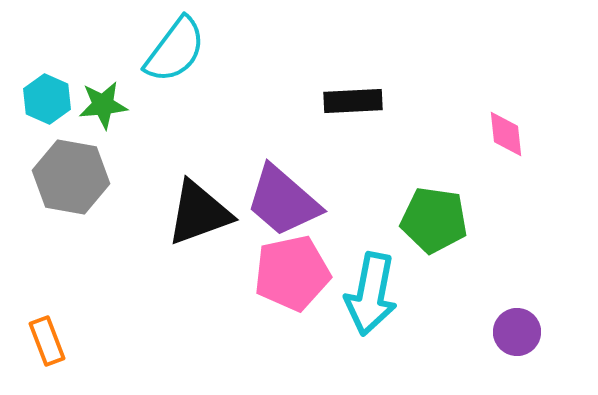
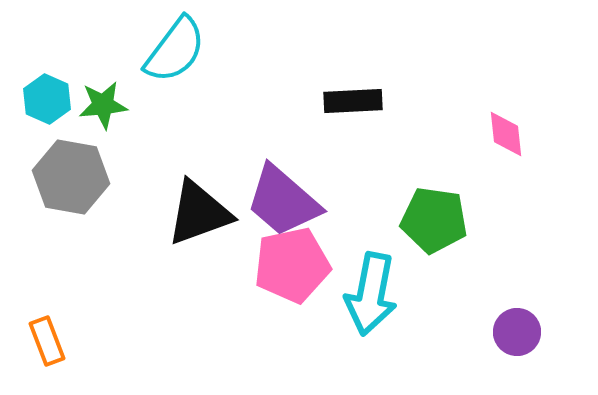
pink pentagon: moved 8 px up
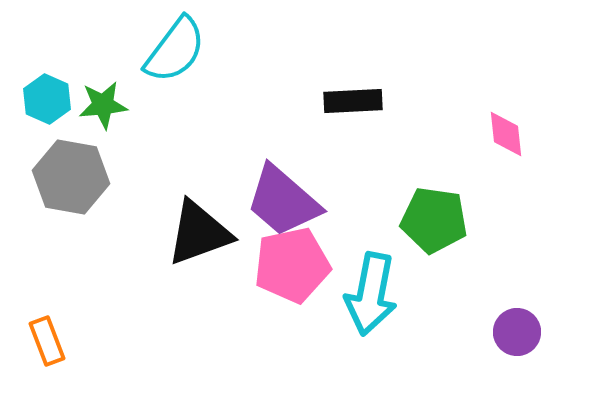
black triangle: moved 20 px down
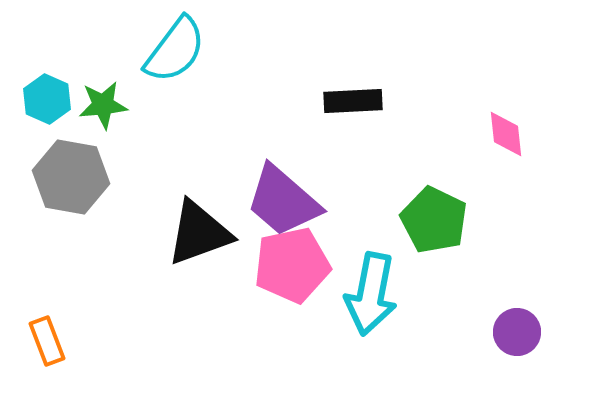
green pentagon: rotated 18 degrees clockwise
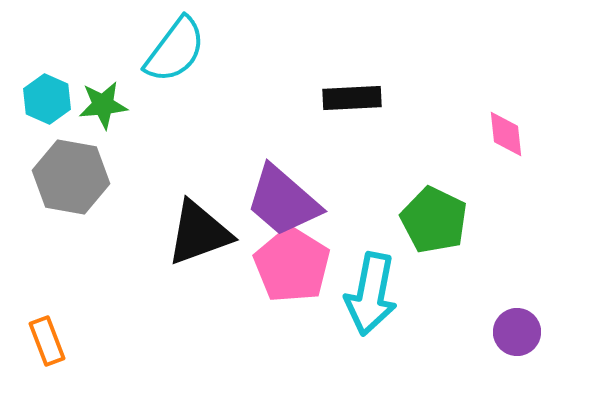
black rectangle: moved 1 px left, 3 px up
pink pentagon: rotated 28 degrees counterclockwise
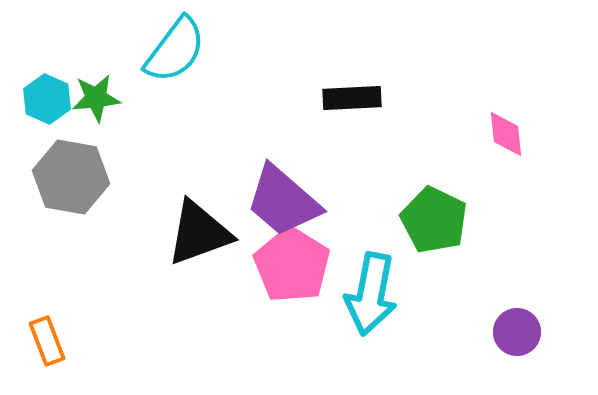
green star: moved 7 px left, 7 px up
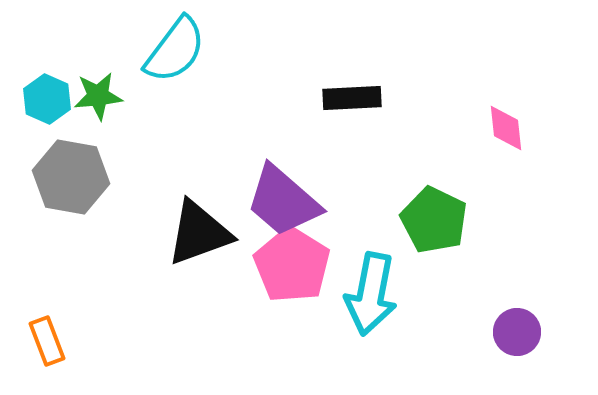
green star: moved 2 px right, 2 px up
pink diamond: moved 6 px up
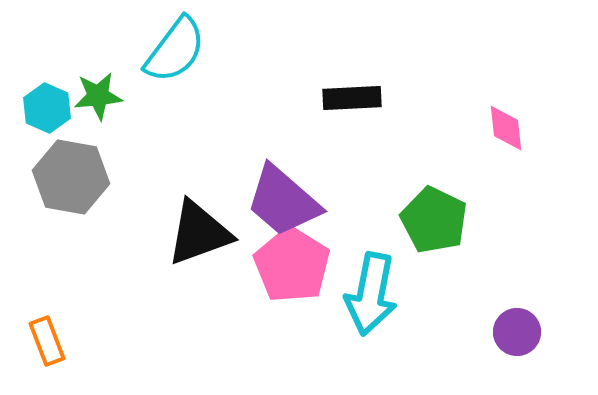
cyan hexagon: moved 9 px down
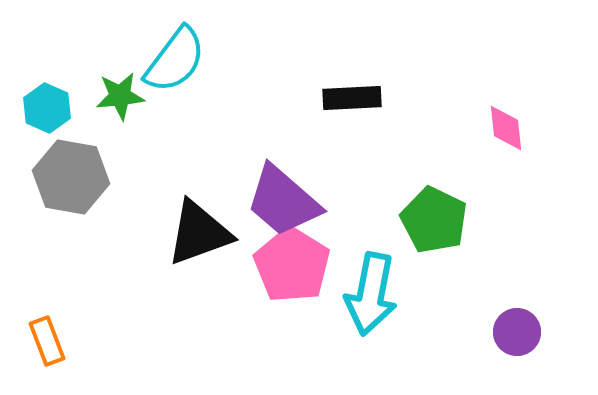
cyan semicircle: moved 10 px down
green star: moved 22 px right
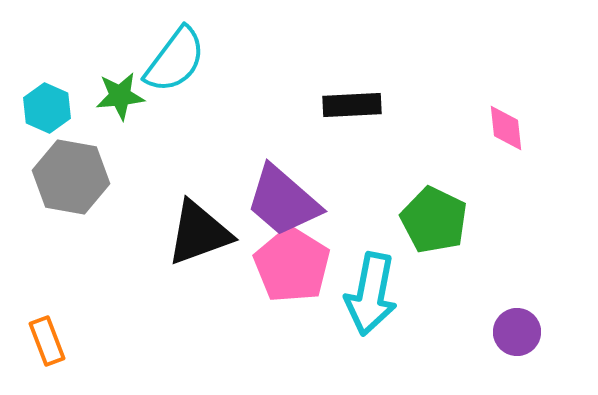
black rectangle: moved 7 px down
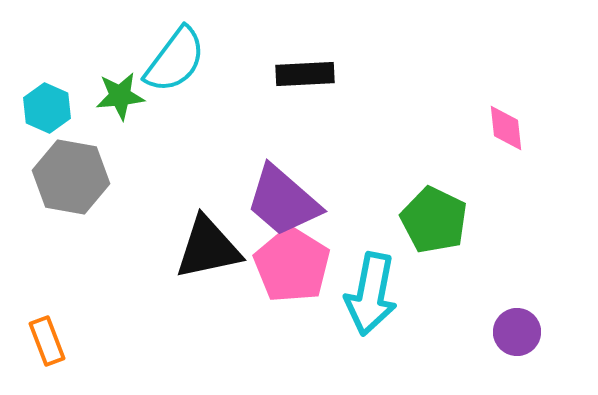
black rectangle: moved 47 px left, 31 px up
black triangle: moved 9 px right, 15 px down; rotated 8 degrees clockwise
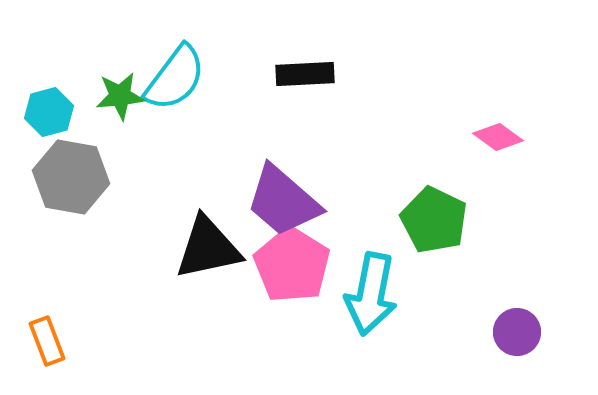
cyan semicircle: moved 18 px down
cyan hexagon: moved 2 px right, 4 px down; rotated 21 degrees clockwise
pink diamond: moved 8 px left, 9 px down; rotated 48 degrees counterclockwise
